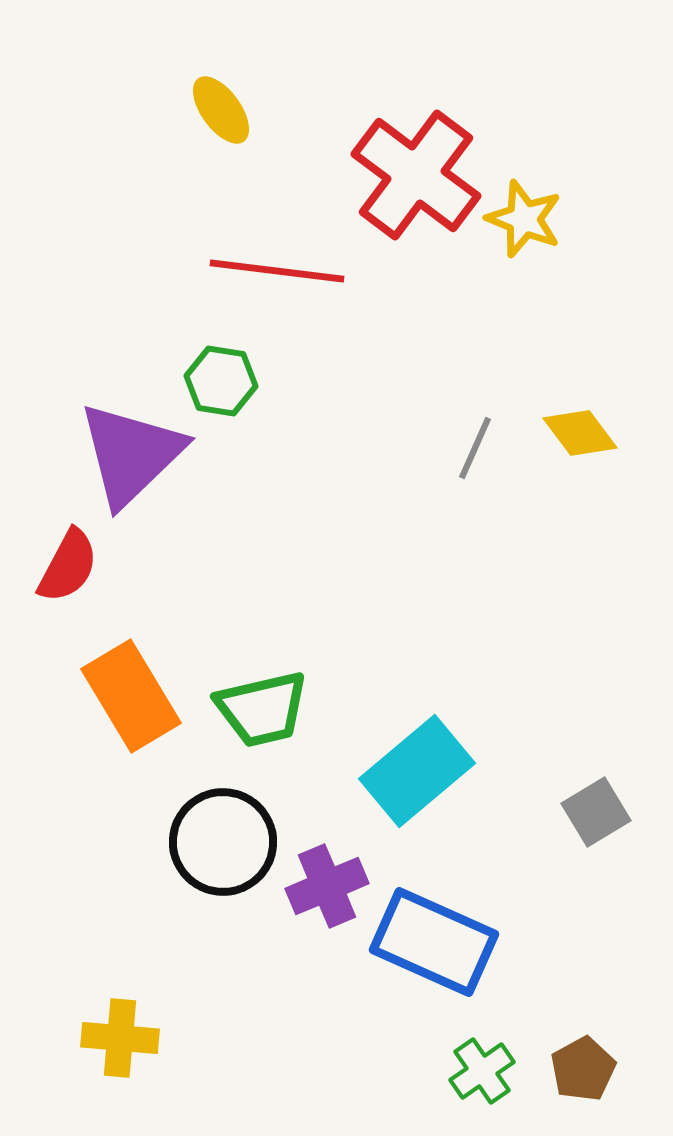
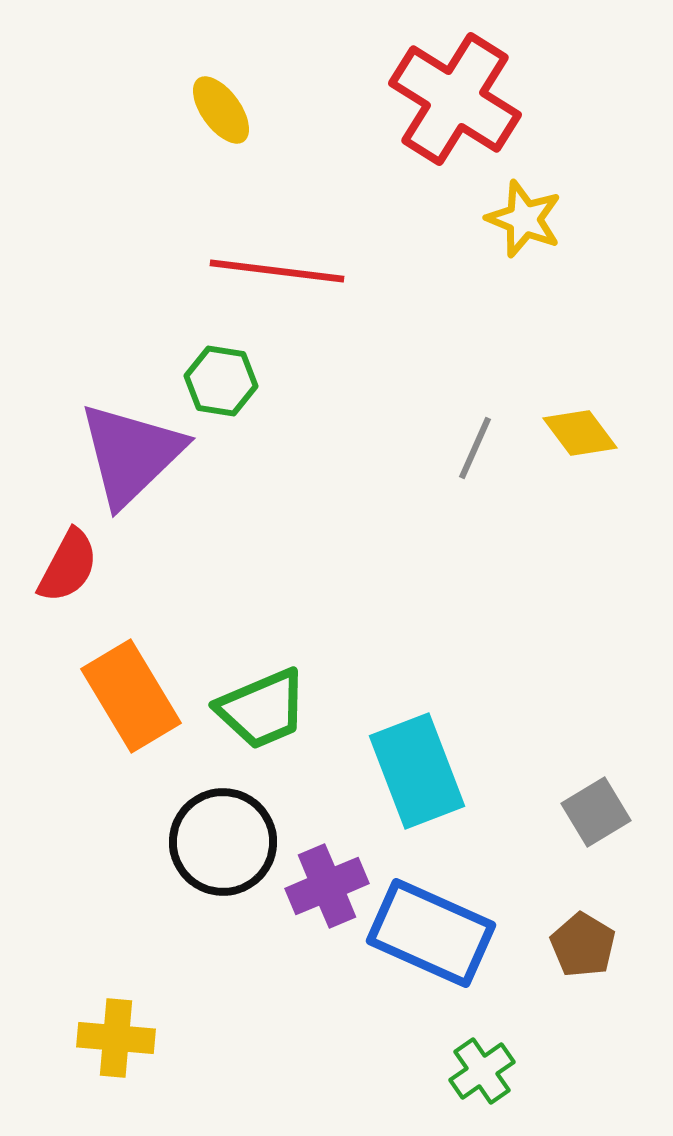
red cross: moved 39 px right, 76 px up; rotated 5 degrees counterclockwise
green trapezoid: rotated 10 degrees counterclockwise
cyan rectangle: rotated 71 degrees counterclockwise
blue rectangle: moved 3 px left, 9 px up
yellow cross: moved 4 px left
brown pentagon: moved 124 px up; rotated 12 degrees counterclockwise
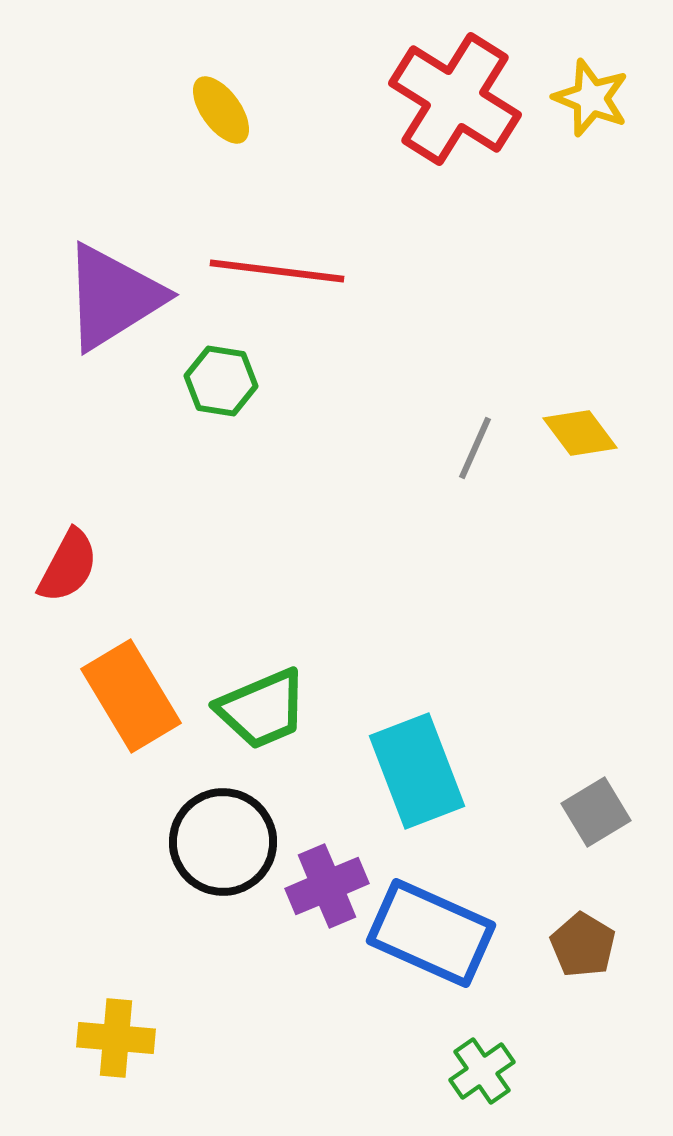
yellow star: moved 67 px right, 121 px up
purple triangle: moved 18 px left, 157 px up; rotated 12 degrees clockwise
